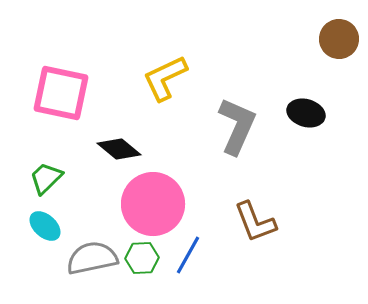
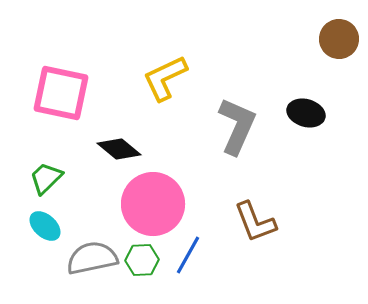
green hexagon: moved 2 px down
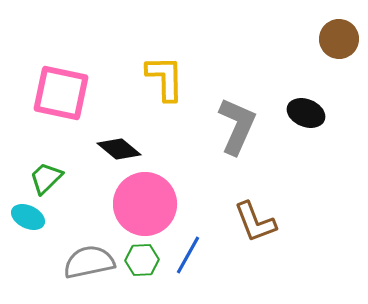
yellow L-shape: rotated 114 degrees clockwise
black ellipse: rotated 6 degrees clockwise
pink circle: moved 8 px left
cyan ellipse: moved 17 px left, 9 px up; rotated 16 degrees counterclockwise
gray semicircle: moved 3 px left, 4 px down
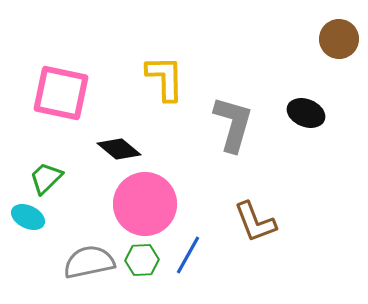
gray L-shape: moved 4 px left, 2 px up; rotated 8 degrees counterclockwise
